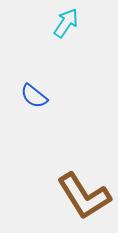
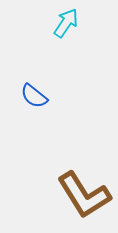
brown L-shape: moved 1 px up
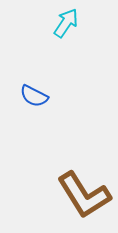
blue semicircle: rotated 12 degrees counterclockwise
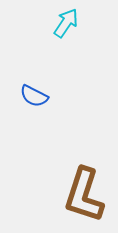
brown L-shape: rotated 50 degrees clockwise
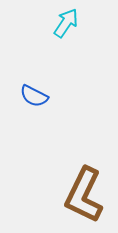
brown L-shape: rotated 8 degrees clockwise
